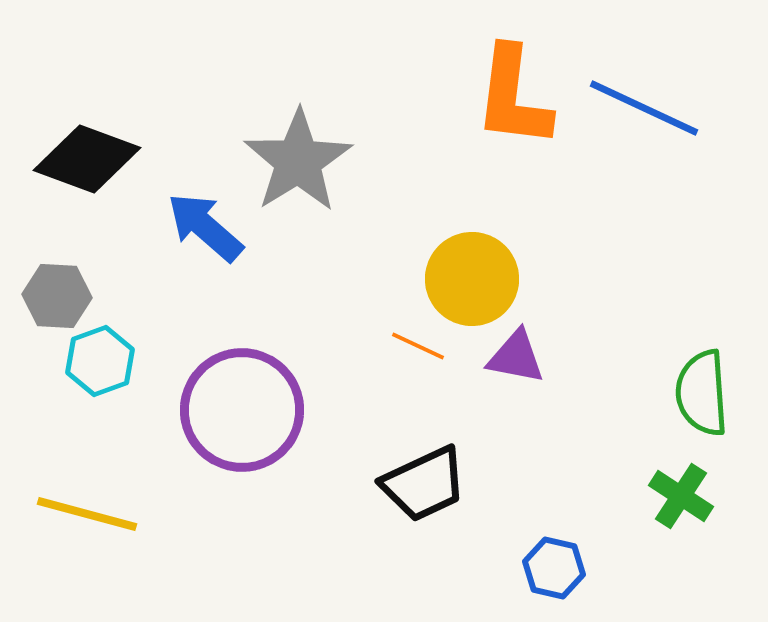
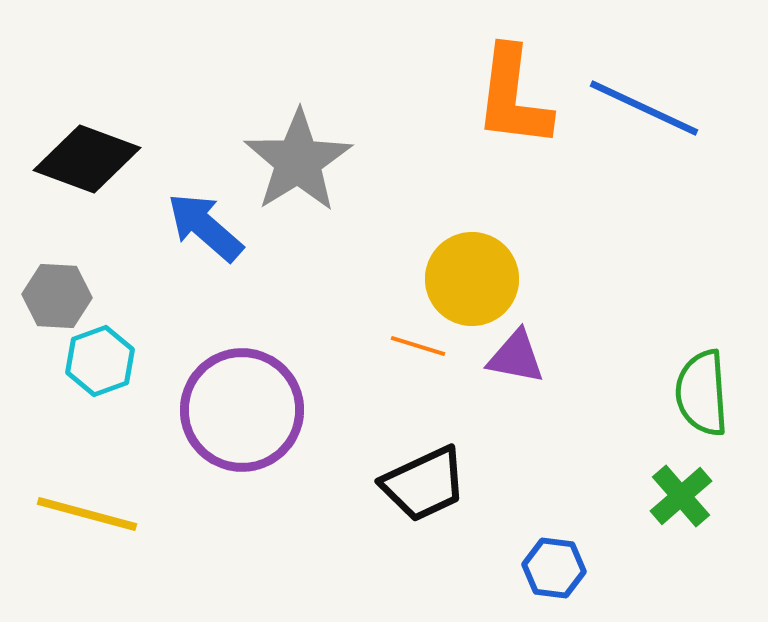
orange line: rotated 8 degrees counterclockwise
green cross: rotated 16 degrees clockwise
blue hexagon: rotated 6 degrees counterclockwise
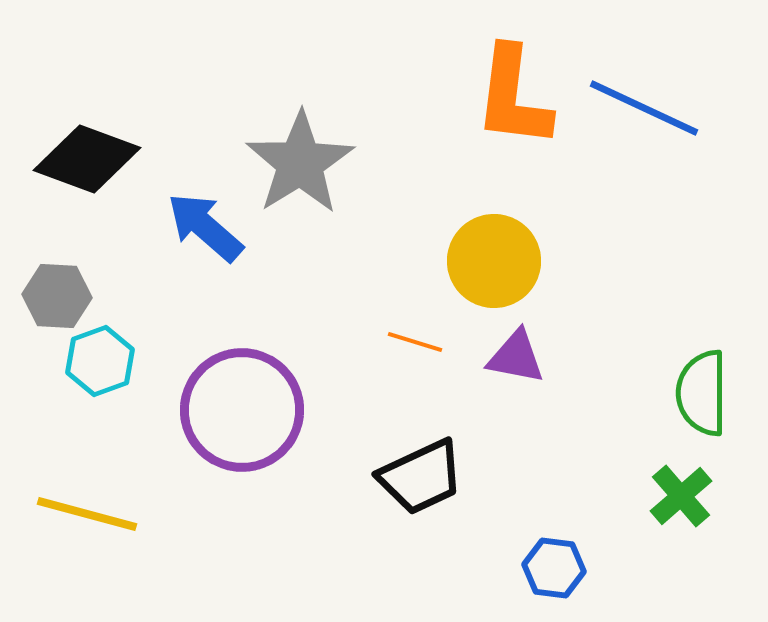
gray star: moved 2 px right, 2 px down
yellow circle: moved 22 px right, 18 px up
orange line: moved 3 px left, 4 px up
green semicircle: rotated 4 degrees clockwise
black trapezoid: moved 3 px left, 7 px up
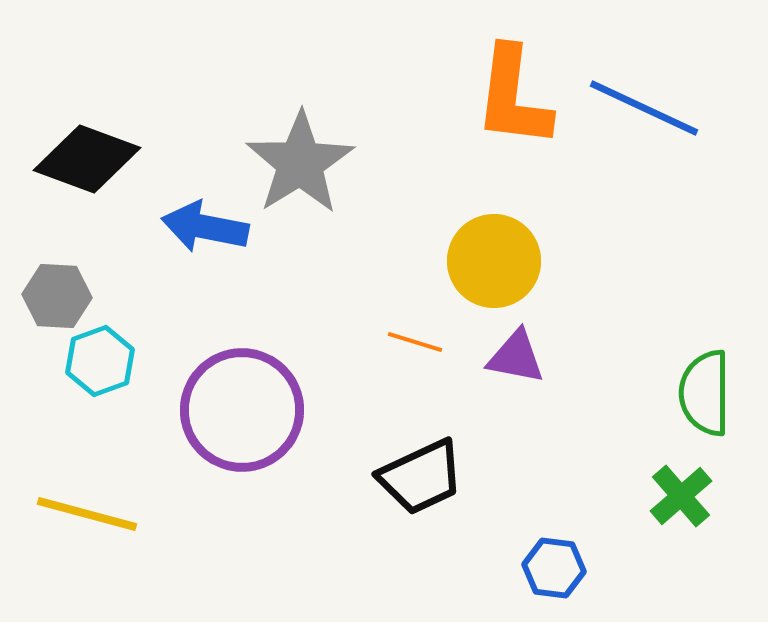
blue arrow: rotated 30 degrees counterclockwise
green semicircle: moved 3 px right
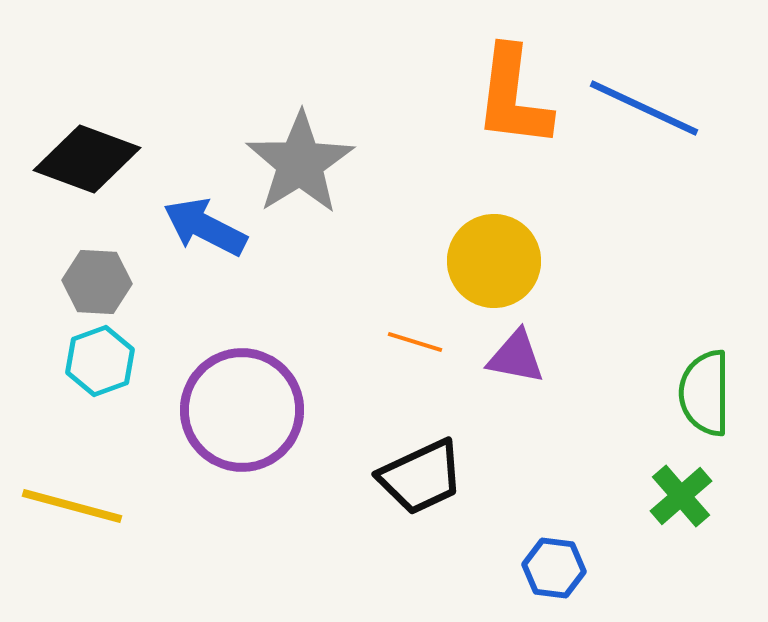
blue arrow: rotated 16 degrees clockwise
gray hexagon: moved 40 px right, 14 px up
yellow line: moved 15 px left, 8 px up
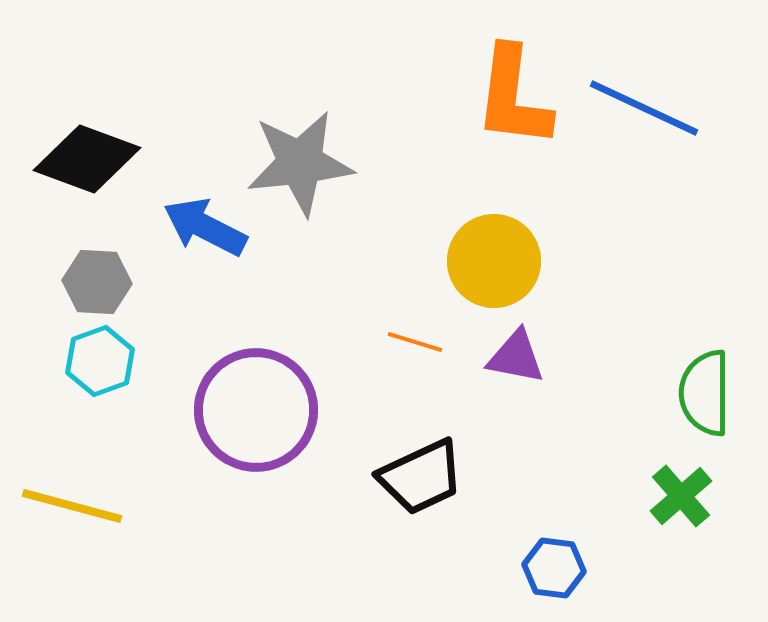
gray star: rotated 26 degrees clockwise
purple circle: moved 14 px right
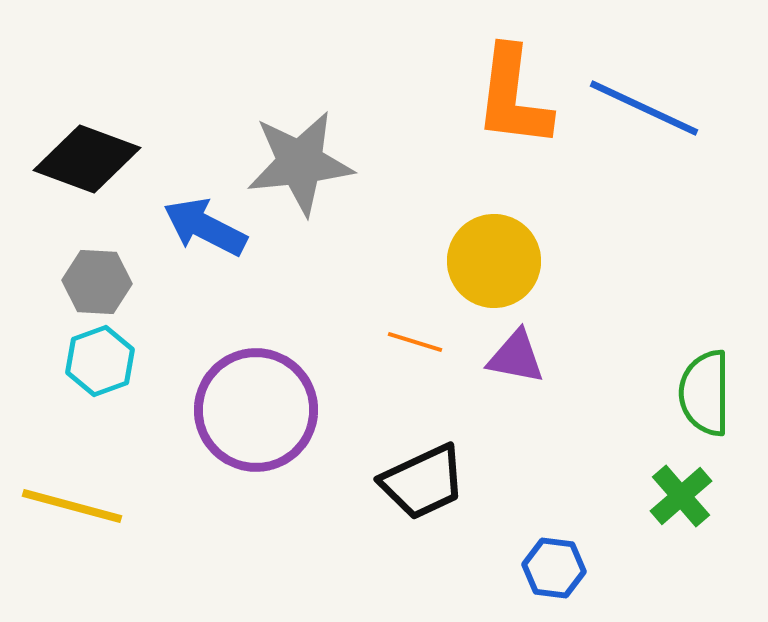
black trapezoid: moved 2 px right, 5 px down
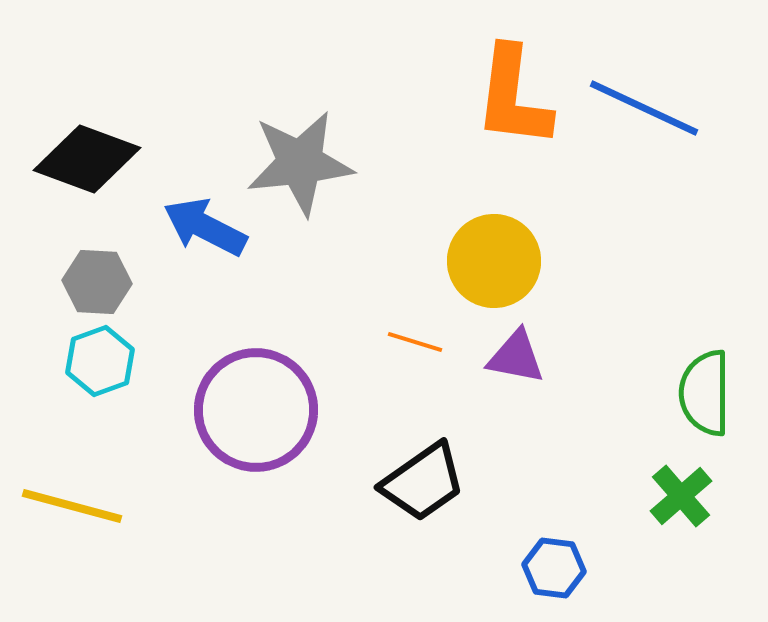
black trapezoid: rotated 10 degrees counterclockwise
